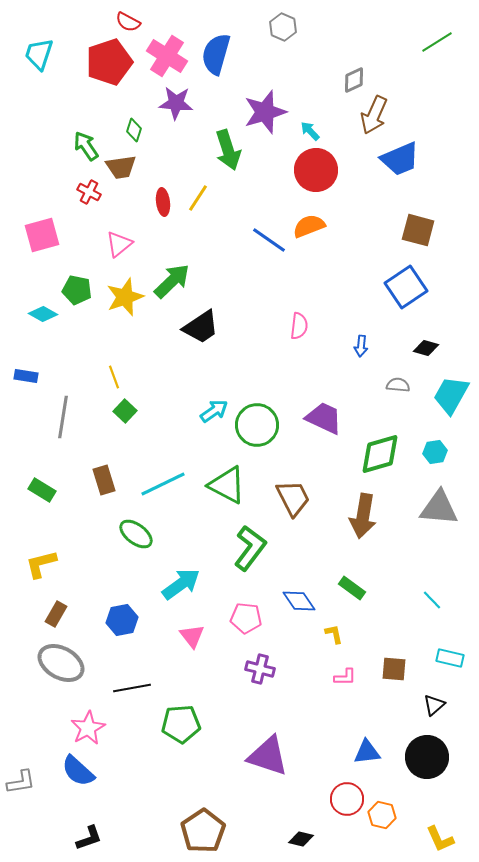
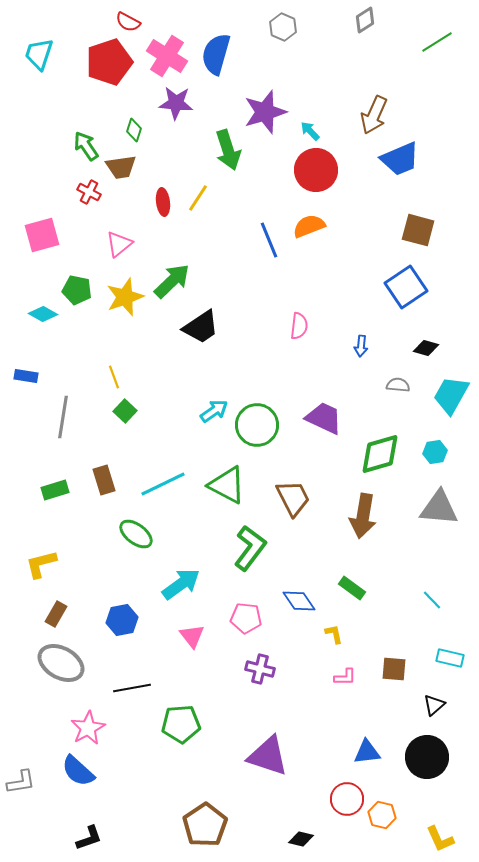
gray diamond at (354, 80): moved 11 px right, 60 px up; rotated 8 degrees counterclockwise
blue line at (269, 240): rotated 33 degrees clockwise
green rectangle at (42, 490): moved 13 px right; rotated 48 degrees counterclockwise
brown pentagon at (203, 831): moved 2 px right, 6 px up
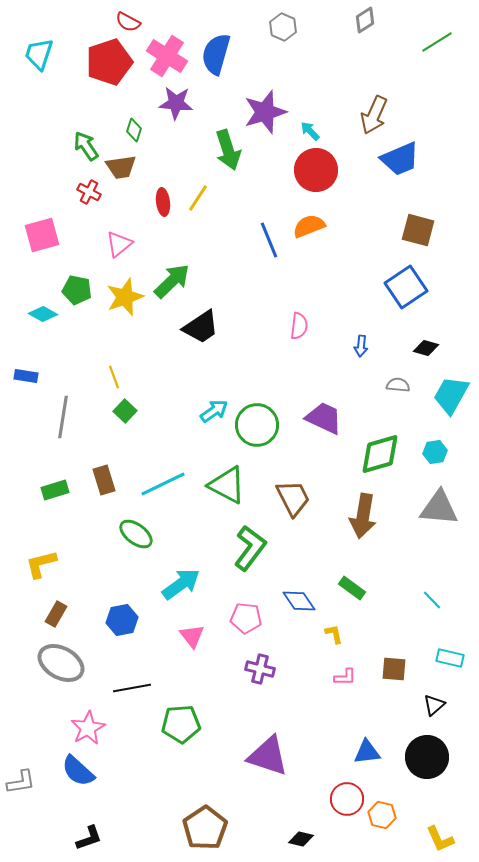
brown pentagon at (205, 825): moved 3 px down
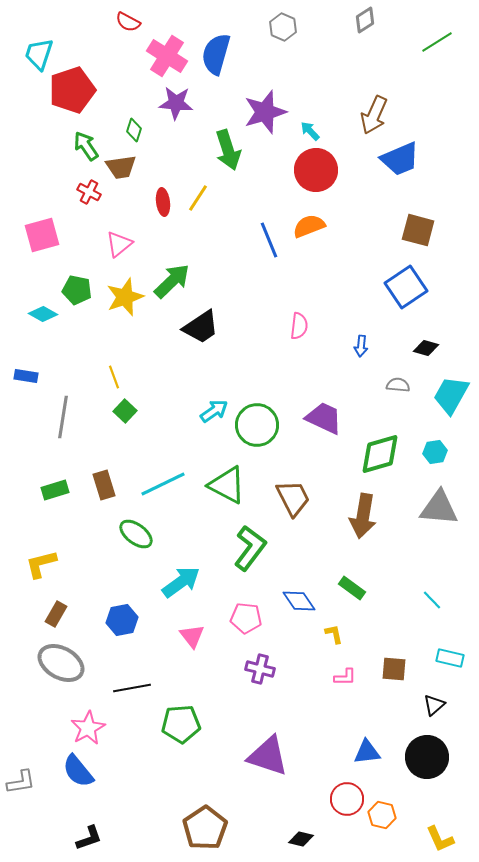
red pentagon at (109, 62): moved 37 px left, 28 px down
brown rectangle at (104, 480): moved 5 px down
cyan arrow at (181, 584): moved 2 px up
blue semicircle at (78, 771): rotated 9 degrees clockwise
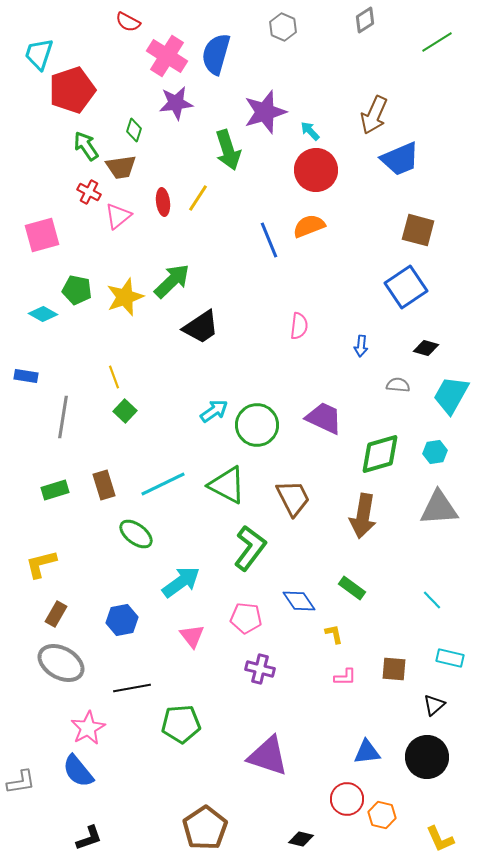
purple star at (176, 103): rotated 12 degrees counterclockwise
pink triangle at (119, 244): moved 1 px left, 28 px up
gray triangle at (439, 508): rotated 9 degrees counterclockwise
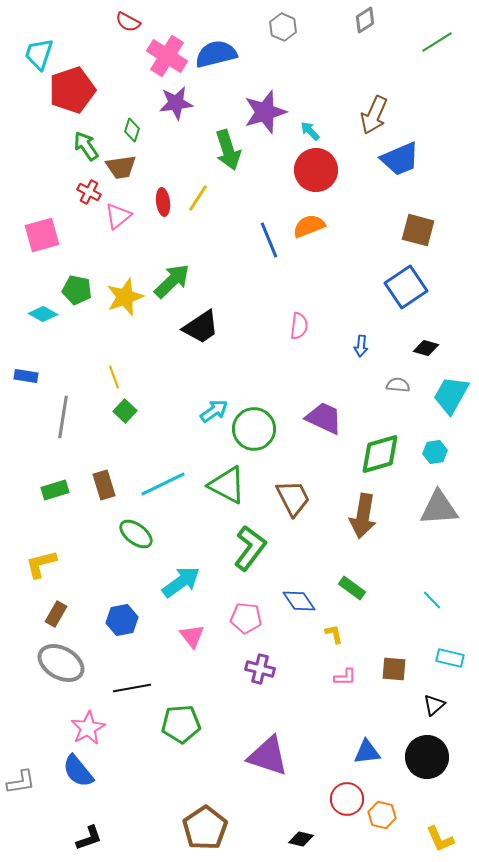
blue semicircle at (216, 54): rotated 60 degrees clockwise
green diamond at (134, 130): moved 2 px left
green circle at (257, 425): moved 3 px left, 4 px down
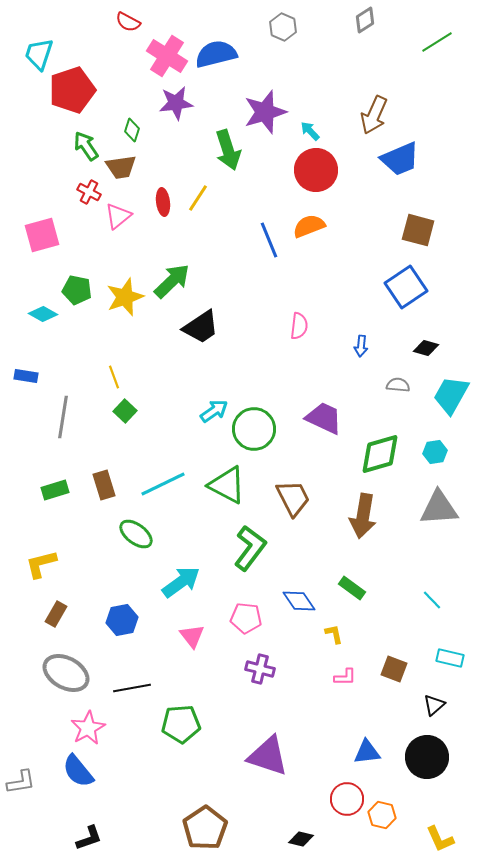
gray ellipse at (61, 663): moved 5 px right, 10 px down
brown square at (394, 669): rotated 16 degrees clockwise
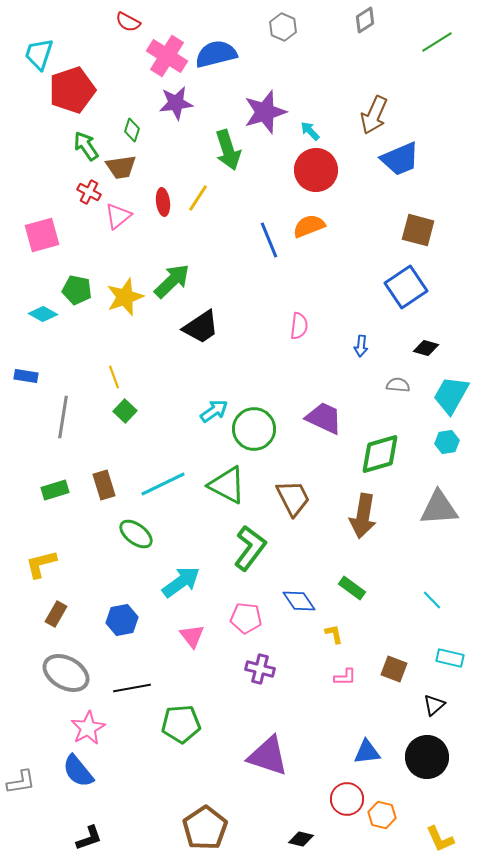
cyan hexagon at (435, 452): moved 12 px right, 10 px up
